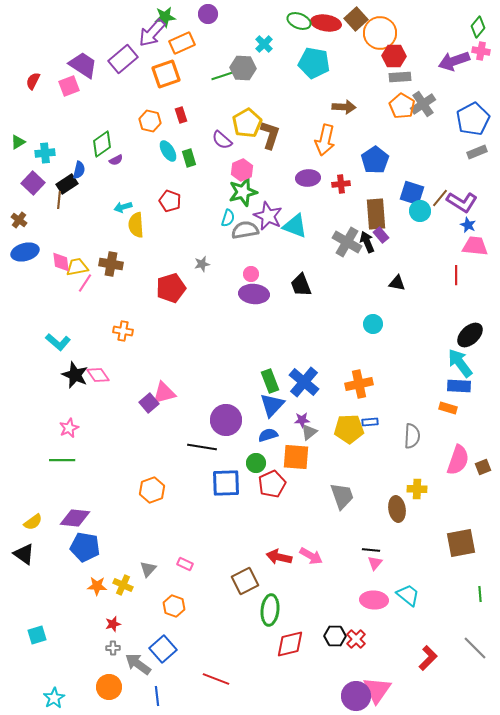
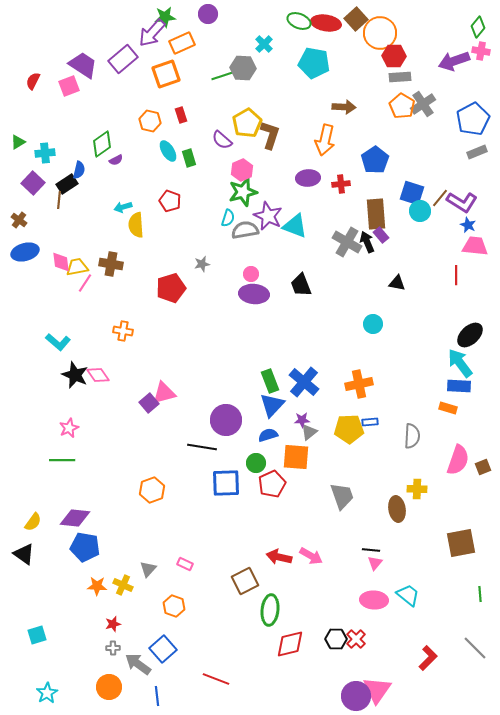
yellow semicircle at (33, 522): rotated 18 degrees counterclockwise
black hexagon at (335, 636): moved 1 px right, 3 px down
cyan star at (54, 698): moved 7 px left, 5 px up
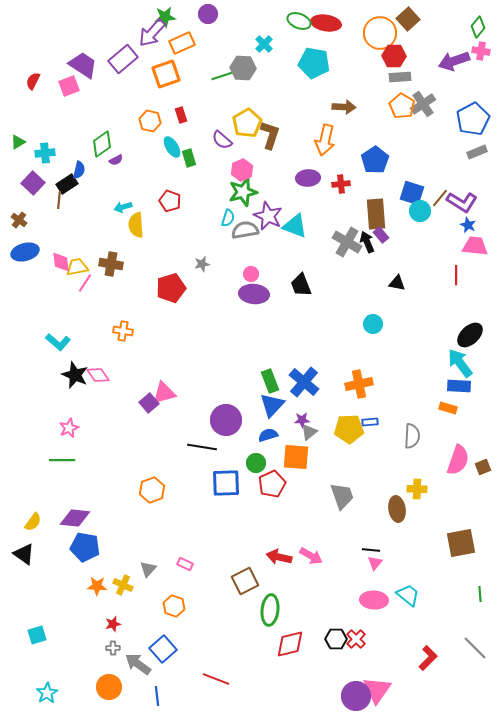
brown square at (356, 19): moved 52 px right
cyan ellipse at (168, 151): moved 4 px right, 4 px up
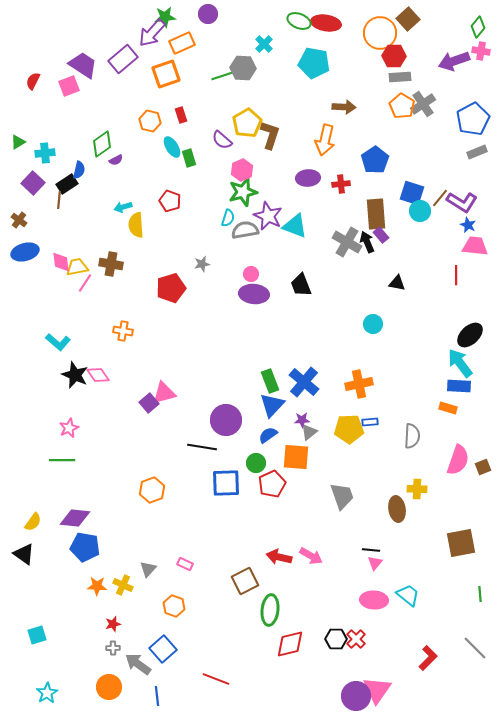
blue semicircle at (268, 435): rotated 18 degrees counterclockwise
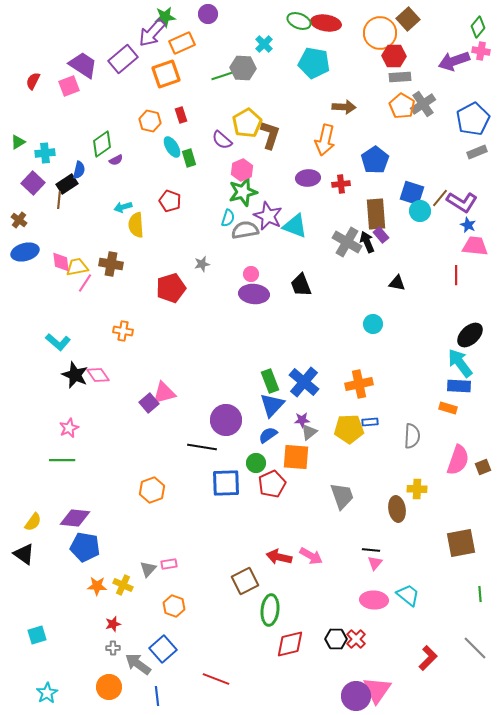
pink rectangle at (185, 564): moved 16 px left; rotated 35 degrees counterclockwise
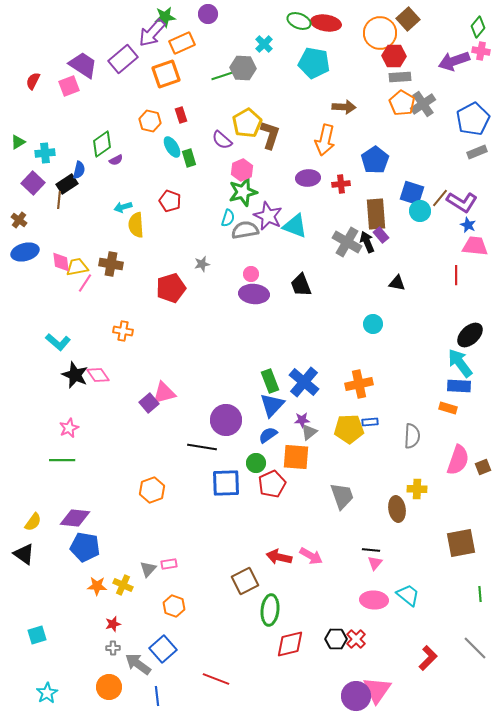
orange pentagon at (402, 106): moved 3 px up
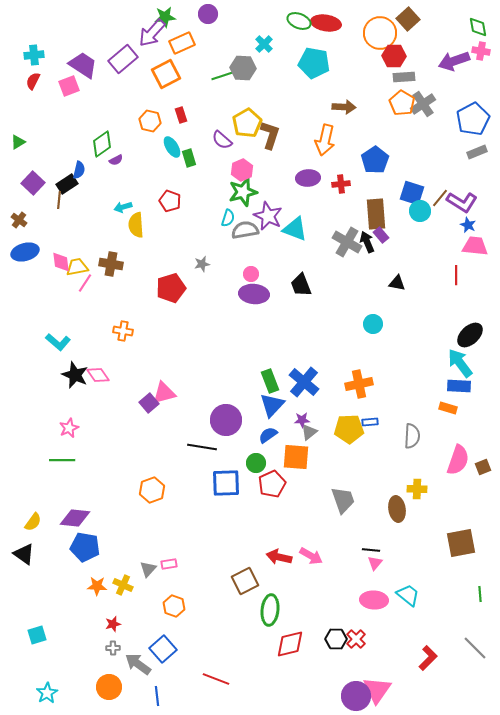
green diamond at (478, 27): rotated 50 degrees counterclockwise
orange square at (166, 74): rotated 8 degrees counterclockwise
gray rectangle at (400, 77): moved 4 px right
cyan cross at (45, 153): moved 11 px left, 98 px up
cyan triangle at (295, 226): moved 3 px down
gray trapezoid at (342, 496): moved 1 px right, 4 px down
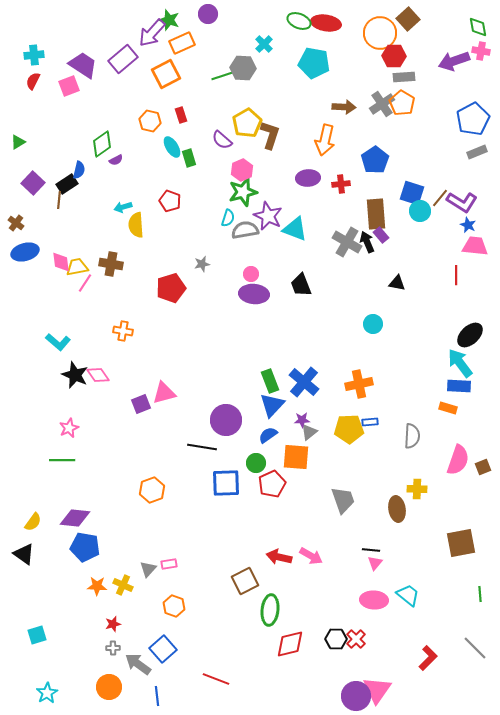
green star at (165, 17): moved 4 px right, 3 px down; rotated 25 degrees clockwise
gray cross at (423, 104): moved 41 px left
brown cross at (19, 220): moved 3 px left, 3 px down
purple square at (149, 403): moved 8 px left, 1 px down; rotated 18 degrees clockwise
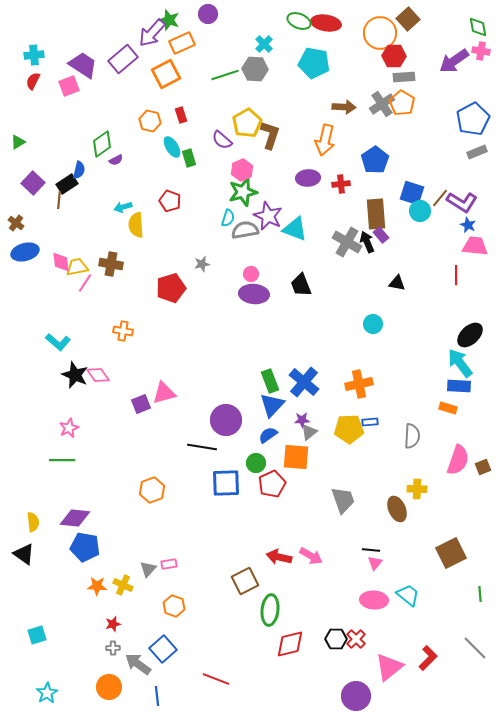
purple arrow at (454, 61): rotated 16 degrees counterclockwise
gray hexagon at (243, 68): moved 12 px right, 1 px down
brown ellipse at (397, 509): rotated 15 degrees counterclockwise
yellow semicircle at (33, 522): rotated 42 degrees counterclockwise
brown square at (461, 543): moved 10 px left, 10 px down; rotated 16 degrees counterclockwise
pink triangle at (377, 690): moved 12 px right, 23 px up; rotated 16 degrees clockwise
